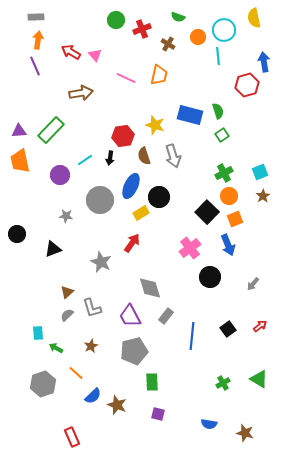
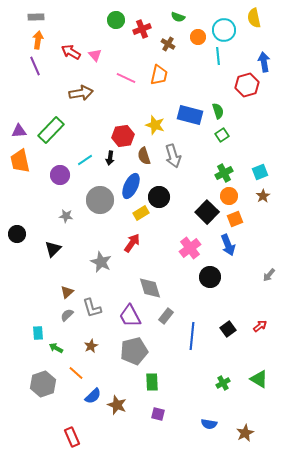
black triangle at (53, 249): rotated 24 degrees counterclockwise
gray arrow at (253, 284): moved 16 px right, 9 px up
brown star at (245, 433): rotated 30 degrees clockwise
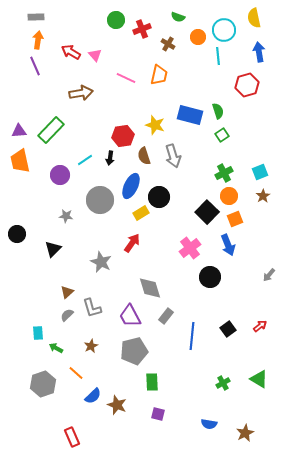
blue arrow at (264, 62): moved 5 px left, 10 px up
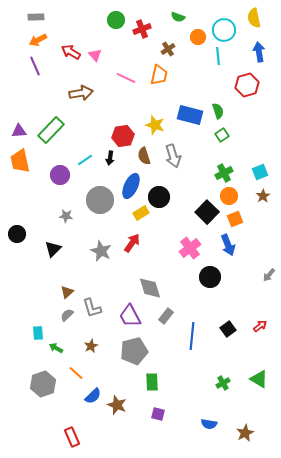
orange arrow at (38, 40): rotated 126 degrees counterclockwise
brown cross at (168, 44): moved 5 px down; rotated 24 degrees clockwise
gray star at (101, 262): moved 11 px up
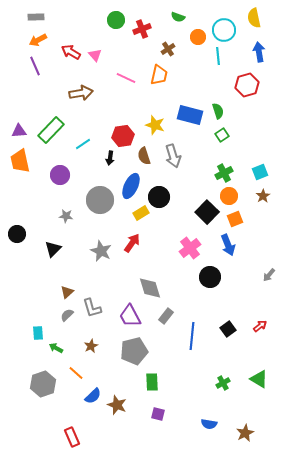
cyan line at (85, 160): moved 2 px left, 16 px up
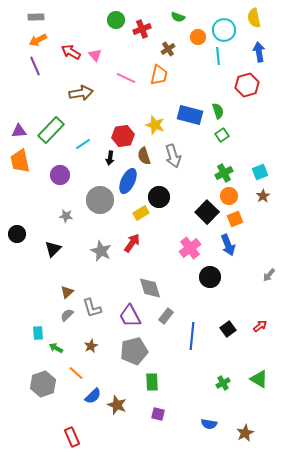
blue ellipse at (131, 186): moved 3 px left, 5 px up
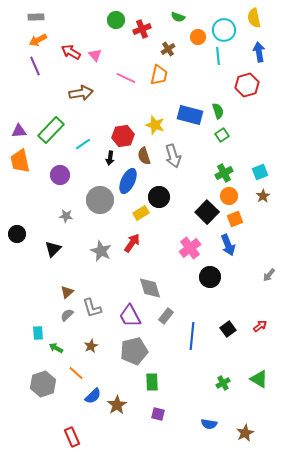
brown star at (117, 405): rotated 18 degrees clockwise
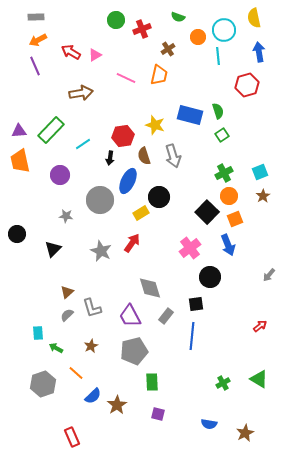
pink triangle at (95, 55): rotated 40 degrees clockwise
black square at (228, 329): moved 32 px left, 25 px up; rotated 28 degrees clockwise
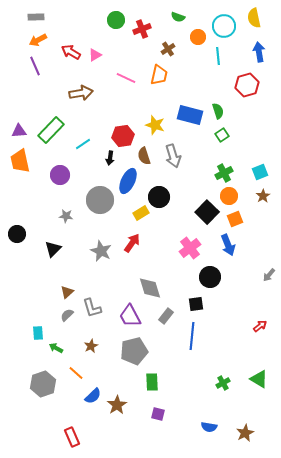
cyan circle at (224, 30): moved 4 px up
blue semicircle at (209, 424): moved 3 px down
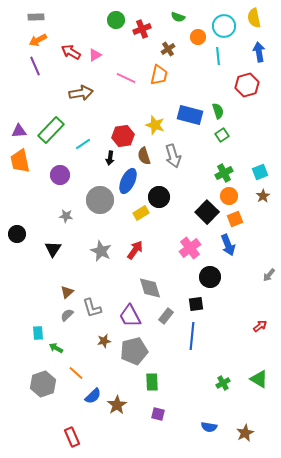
red arrow at (132, 243): moved 3 px right, 7 px down
black triangle at (53, 249): rotated 12 degrees counterclockwise
brown star at (91, 346): moved 13 px right, 5 px up; rotated 16 degrees clockwise
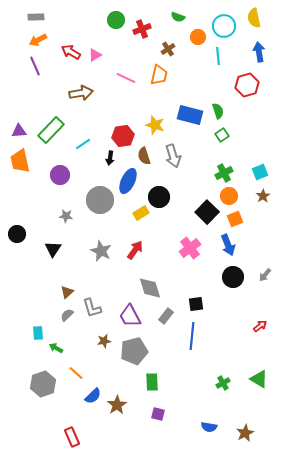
gray arrow at (269, 275): moved 4 px left
black circle at (210, 277): moved 23 px right
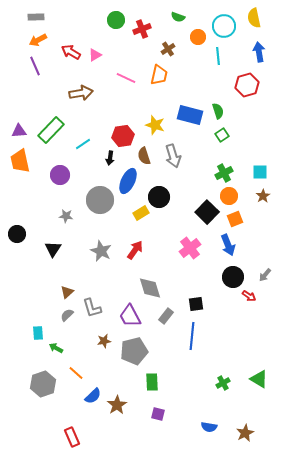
cyan square at (260, 172): rotated 21 degrees clockwise
red arrow at (260, 326): moved 11 px left, 30 px up; rotated 72 degrees clockwise
